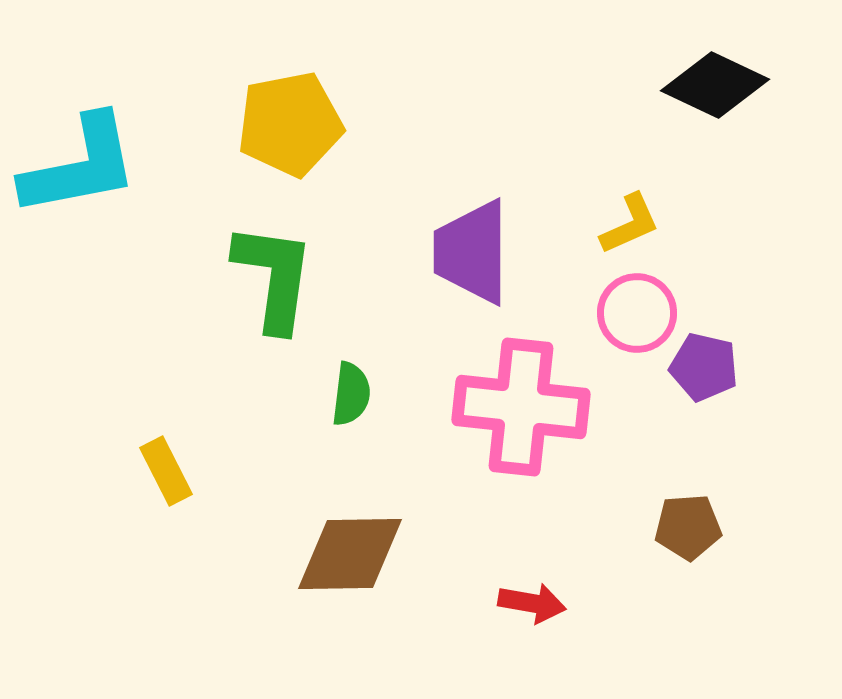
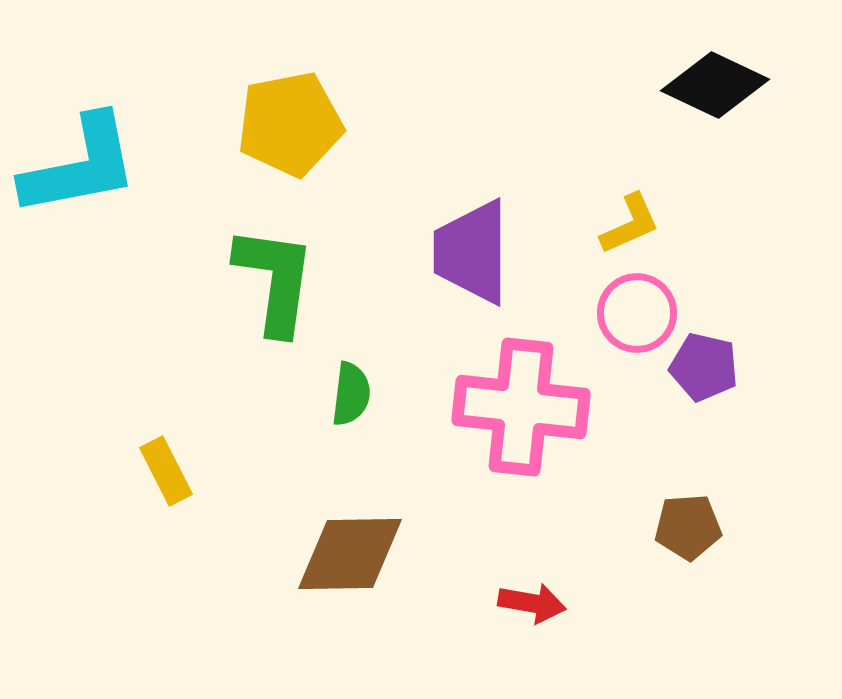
green L-shape: moved 1 px right, 3 px down
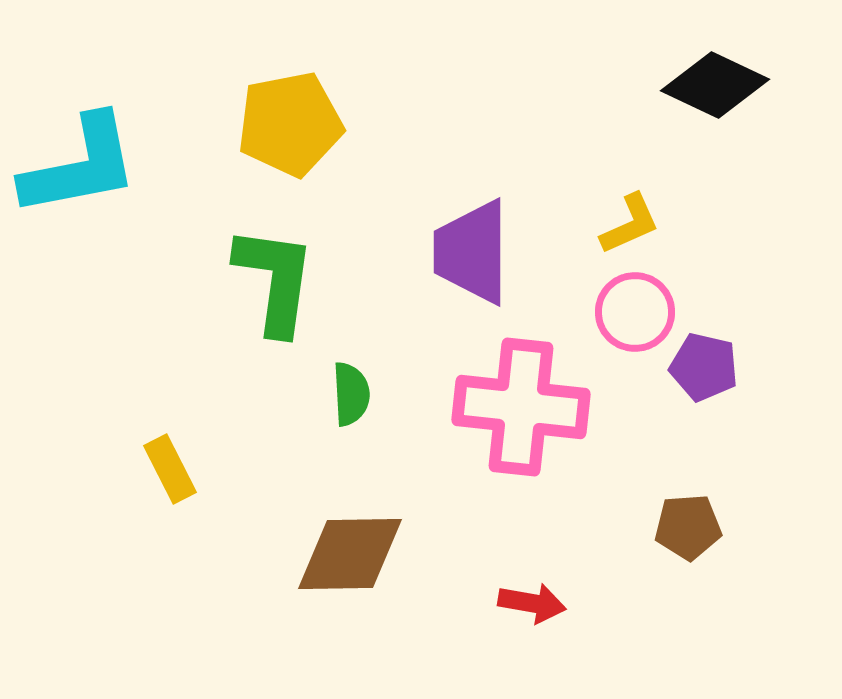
pink circle: moved 2 px left, 1 px up
green semicircle: rotated 10 degrees counterclockwise
yellow rectangle: moved 4 px right, 2 px up
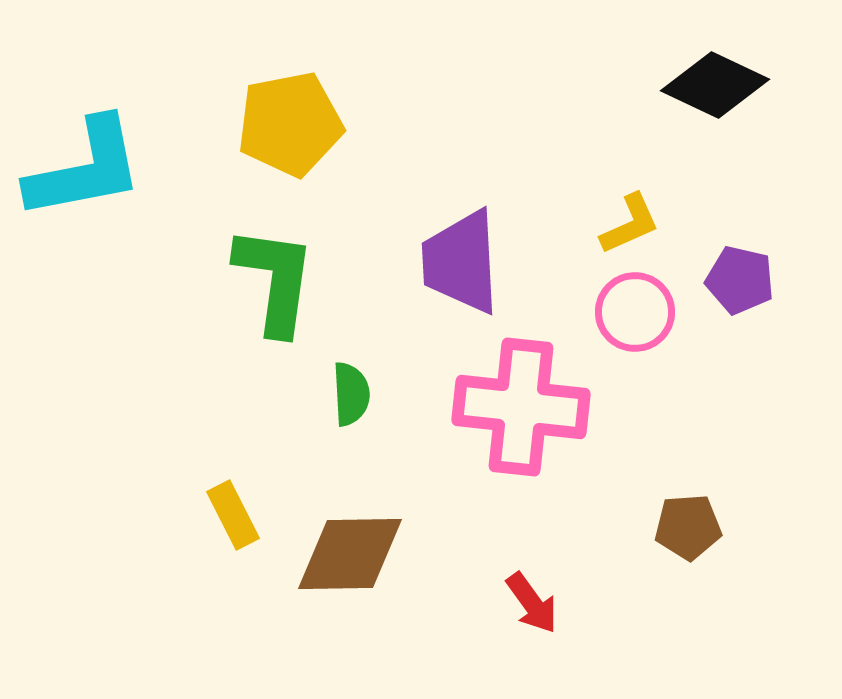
cyan L-shape: moved 5 px right, 3 px down
purple trapezoid: moved 11 px left, 10 px down; rotated 3 degrees counterclockwise
purple pentagon: moved 36 px right, 87 px up
yellow rectangle: moved 63 px right, 46 px down
red arrow: rotated 44 degrees clockwise
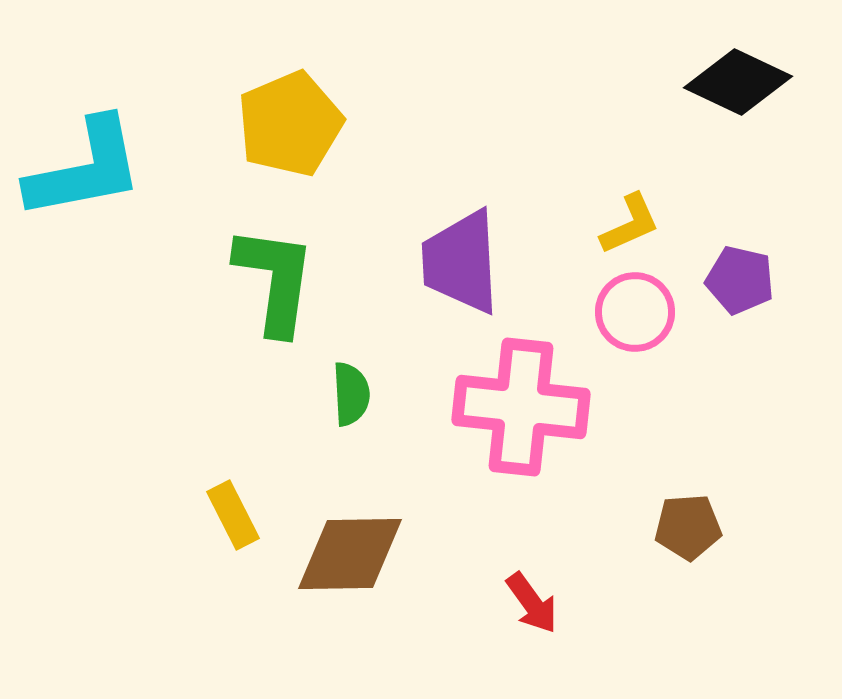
black diamond: moved 23 px right, 3 px up
yellow pentagon: rotated 12 degrees counterclockwise
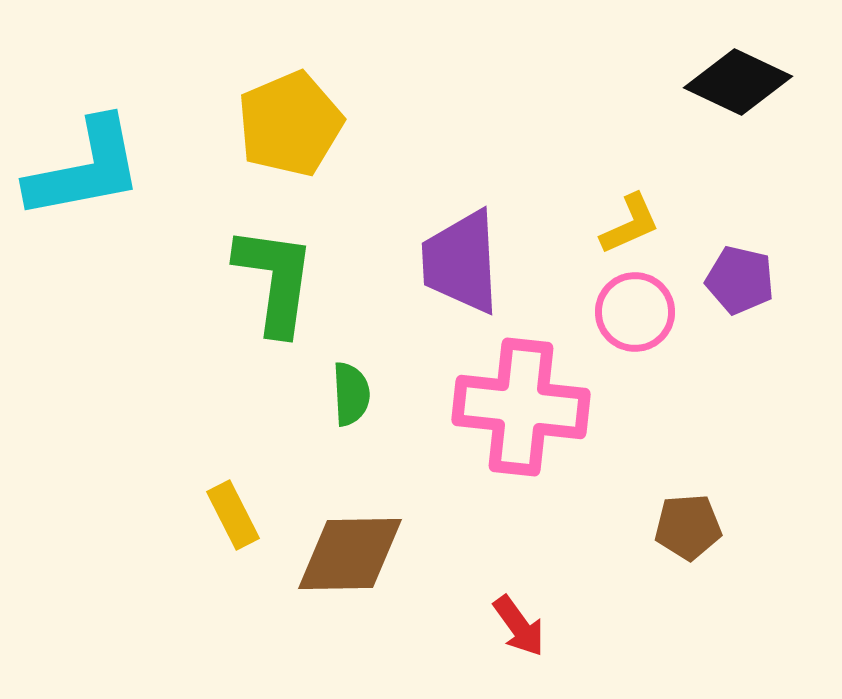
red arrow: moved 13 px left, 23 px down
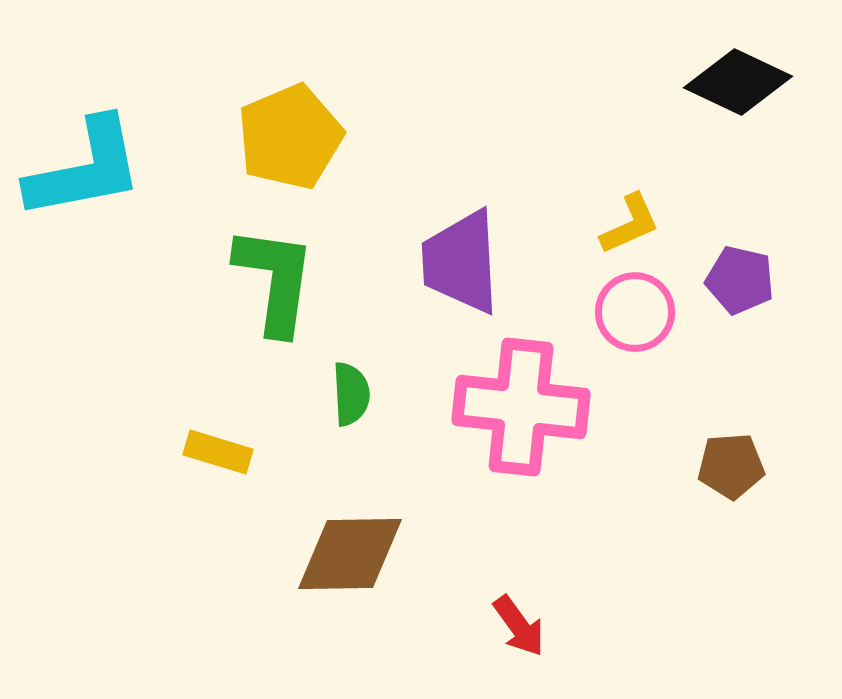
yellow pentagon: moved 13 px down
yellow rectangle: moved 15 px left, 63 px up; rotated 46 degrees counterclockwise
brown pentagon: moved 43 px right, 61 px up
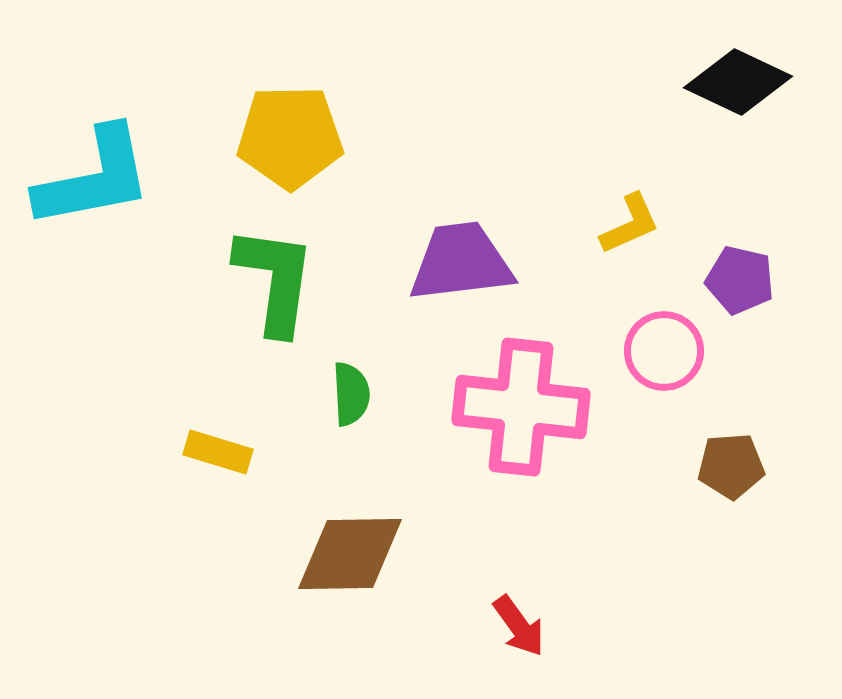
yellow pentagon: rotated 22 degrees clockwise
cyan L-shape: moved 9 px right, 9 px down
purple trapezoid: rotated 86 degrees clockwise
pink circle: moved 29 px right, 39 px down
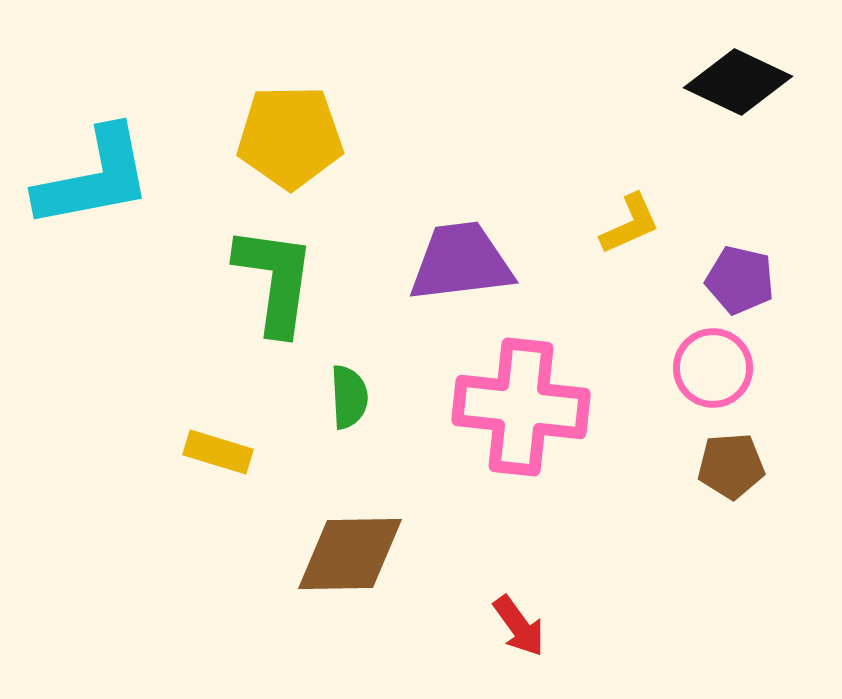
pink circle: moved 49 px right, 17 px down
green semicircle: moved 2 px left, 3 px down
